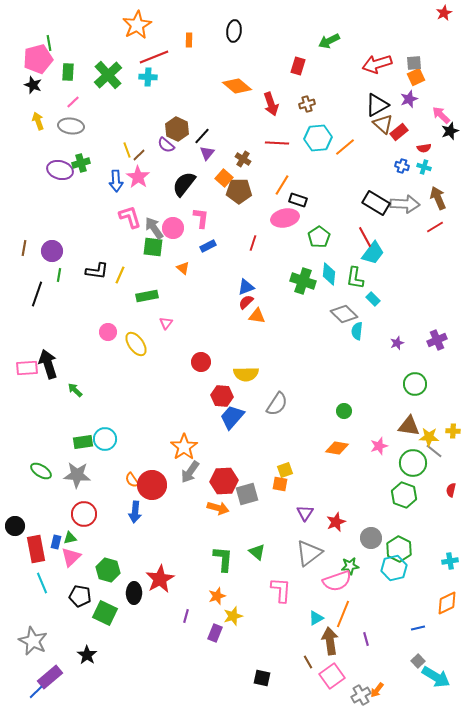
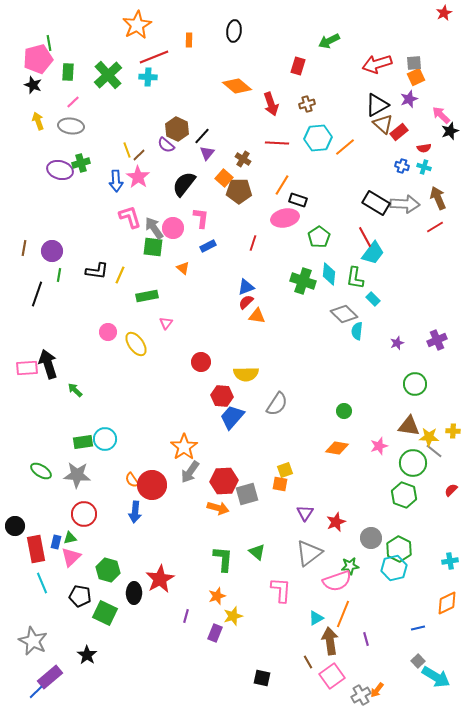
red semicircle at (451, 490): rotated 32 degrees clockwise
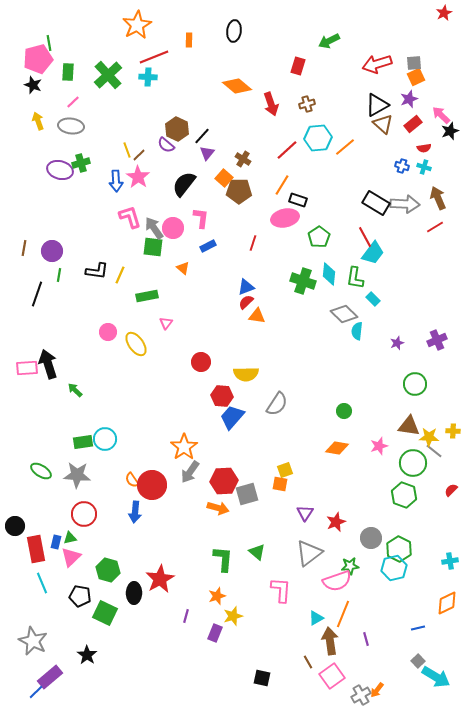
red rectangle at (399, 132): moved 14 px right, 8 px up
red line at (277, 143): moved 10 px right, 7 px down; rotated 45 degrees counterclockwise
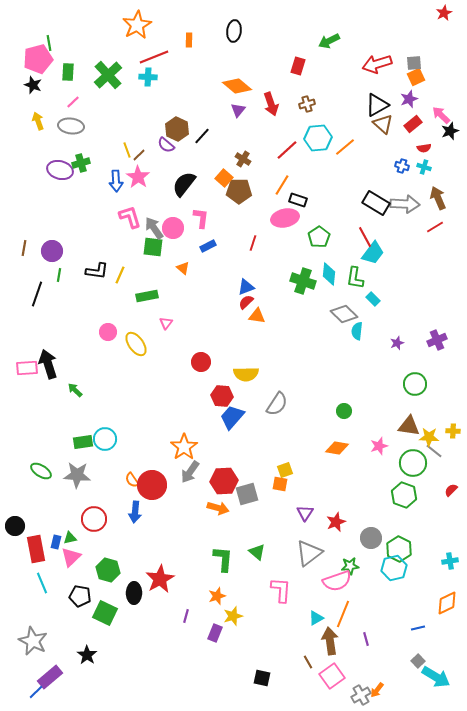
purple triangle at (207, 153): moved 31 px right, 43 px up
red circle at (84, 514): moved 10 px right, 5 px down
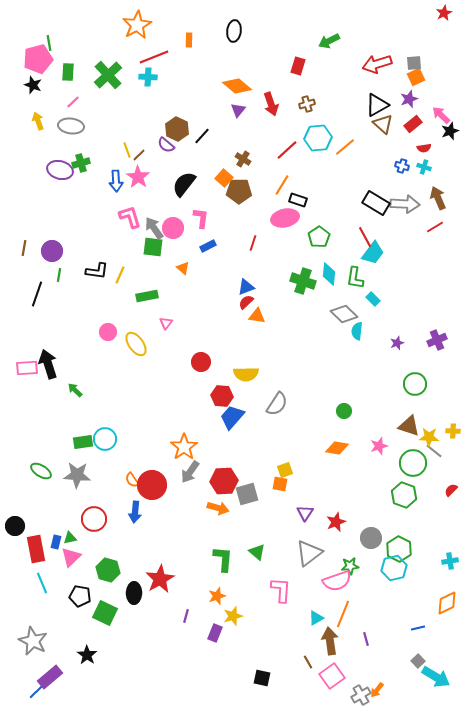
brown triangle at (409, 426): rotated 10 degrees clockwise
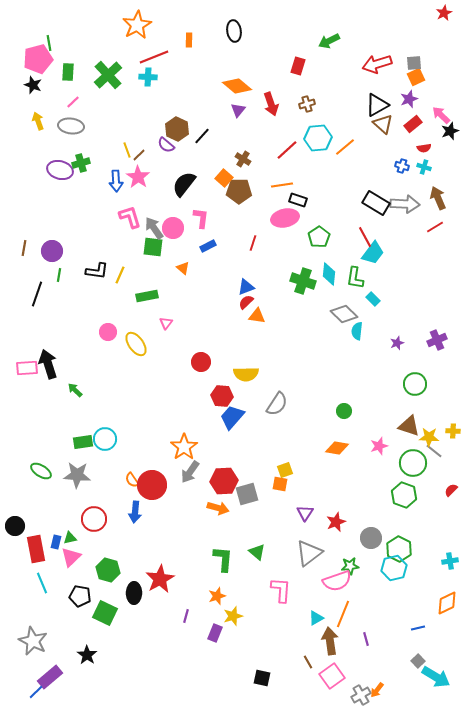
black ellipse at (234, 31): rotated 15 degrees counterclockwise
orange line at (282, 185): rotated 50 degrees clockwise
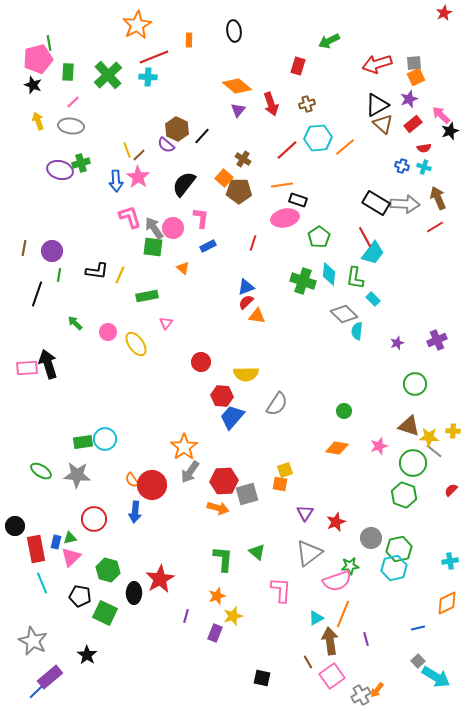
green arrow at (75, 390): moved 67 px up
green hexagon at (399, 549): rotated 20 degrees clockwise
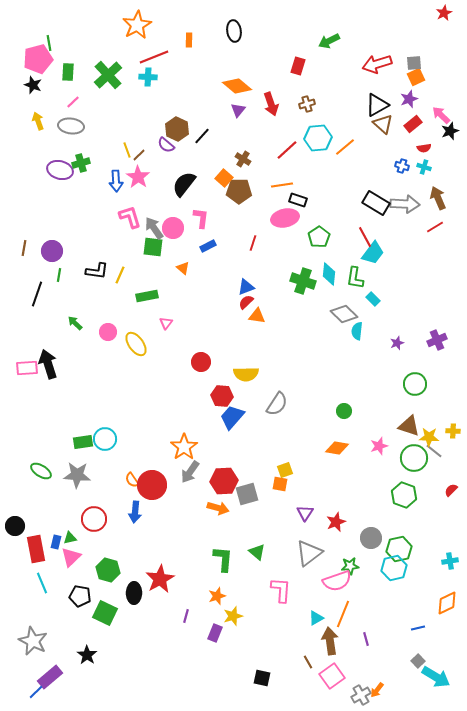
green circle at (413, 463): moved 1 px right, 5 px up
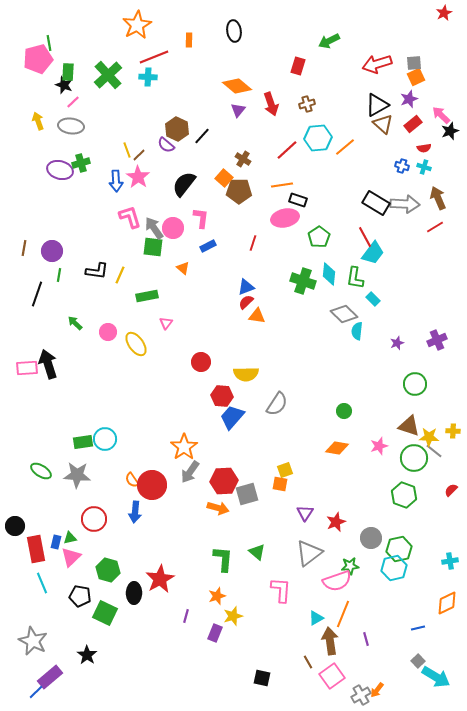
black star at (33, 85): moved 31 px right
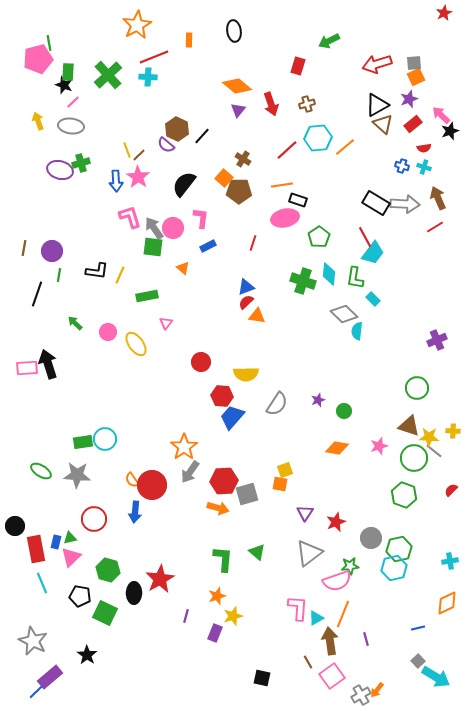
purple star at (397, 343): moved 79 px left, 57 px down
green circle at (415, 384): moved 2 px right, 4 px down
pink L-shape at (281, 590): moved 17 px right, 18 px down
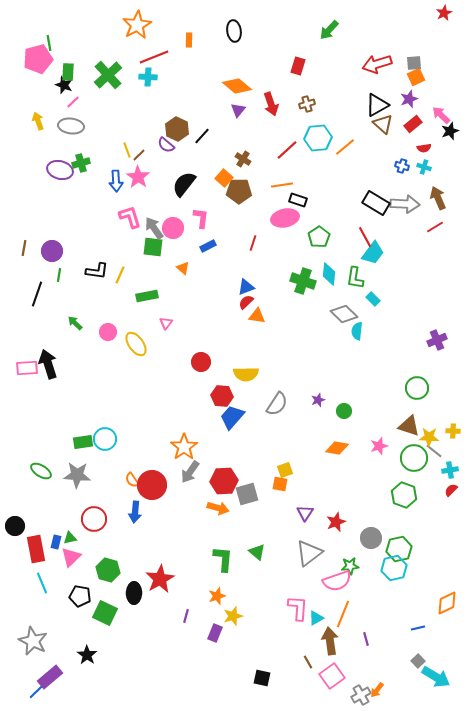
green arrow at (329, 41): moved 11 px up; rotated 20 degrees counterclockwise
cyan cross at (450, 561): moved 91 px up
